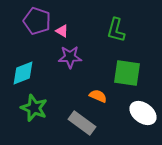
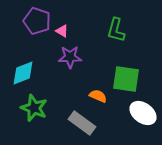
green square: moved 1 px left, 6 px down
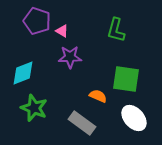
white ellipse: moved 9 px left, 5 px down; rotated 12 degrees clockwise
